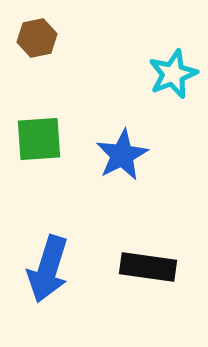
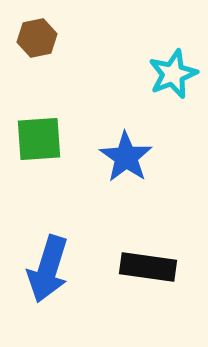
blue star: moved 4 px right, 2 px down; rotated 10 degrees counterclockwise
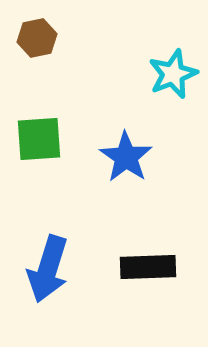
black rectangle: rotated 10 degrees counterclockwise
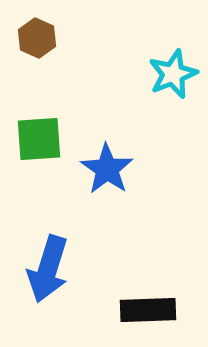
brown hexagon: rotated 24 degrees counterclockwise
blue star: moved 19 px left, 12 px down
black rectangle: moved 43 px down
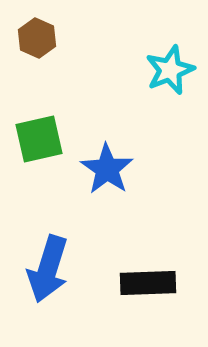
cyan star: moved 3 px left, 4 px up
green square: rotated 9 degrees counterclockwise
black rectangle: moved 27 px up
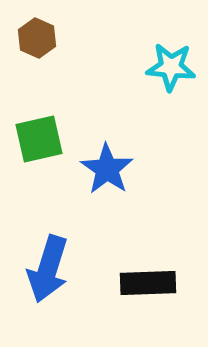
cyan star: moved 1 px right, 3 px up; rotated 27 degrees clockwise
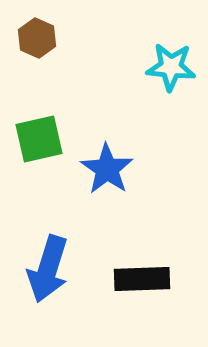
black rectangle: moved 6 px left, 4 px up
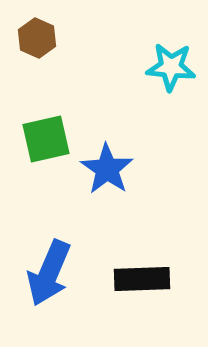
green square: moved 7 px right
blue arrow: moved 1 px right, 4 px down; rotated 6 degrees clockwise
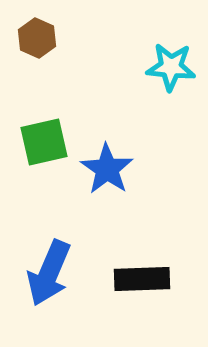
green square: moved 2 px left, 3 px down
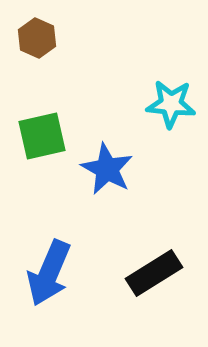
cyan star: moved 37 px down
green square: moved 2 px left, 6 px up
blue star: rotated 6 degrees counterclockwise
black rectangle: moved 12 px right, 6 px up; rotated 30 degrees counterclockwise
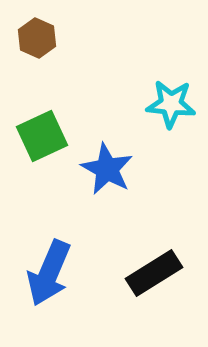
green square: rotated 12 degrees counterclockwise
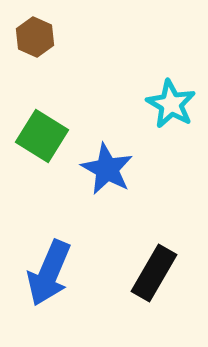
brown hexagon: moved 2 px left, 1 px up
cyan star: rotated 24 degrees clockwise
green square: rotated 33 degrees counterclockwise
black rectangle: rotated 28 degrees counterclockwise
